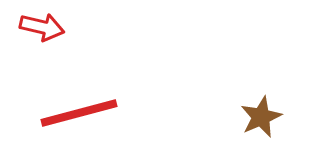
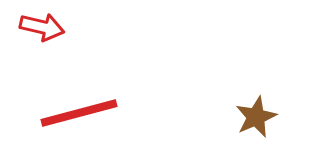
brown star: moved 5 px left
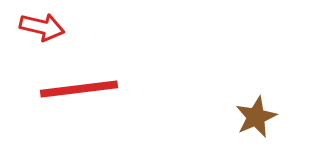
red line: moved 24 px up; rotated 8 degrees clockwise
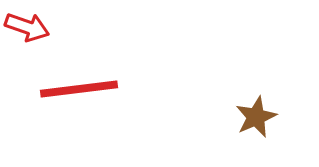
red arrow: moved 15 px left; rotated 6 degrees clockwise
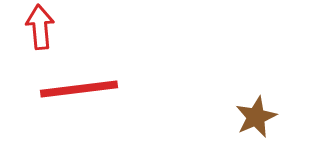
red arrow: moved 13 px right; rotated 114 degrees counterclockwise
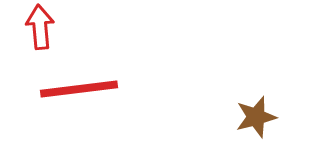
brown star: rotated 9 degrees clockwise
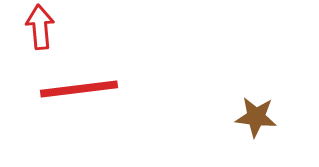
brown star: rotated 21 degrees clockwise
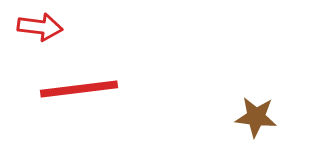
red arrow: rotated 102 degrees clockwise
